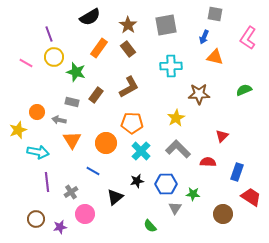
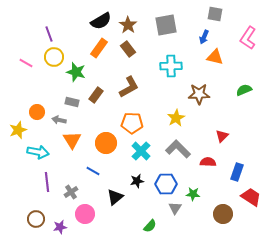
black semicircle at (90, 17): moved 11 px right, 4 px down
green semicircle at (150, 226): rotated 96 degrees counterclockwise
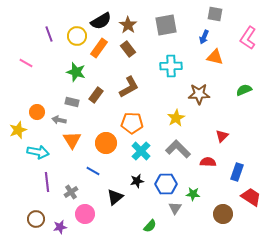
yellow circle at (54, 57): moved 23 px right, 21 px up
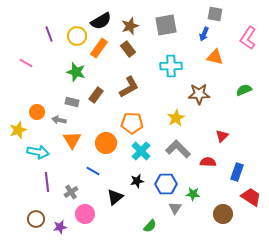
brown star at (128, 25): moved 2 px right, 1 px down; rotated 18 degrees clockwise
blue arrow at (204, 37): moved 3 px up
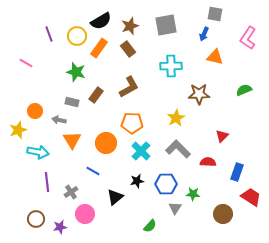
orange circle at (37, 112): moved 2 px left, 1 px up
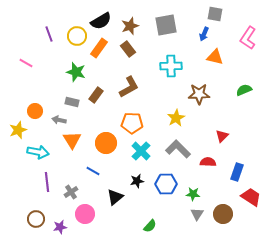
gray triangle at (175, 208): moved 22 px right, 6 px down
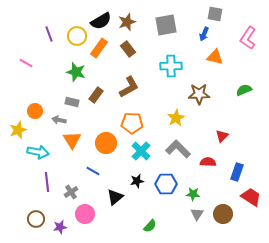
brown star at (130, 26): moved 3 px left, 4 px up
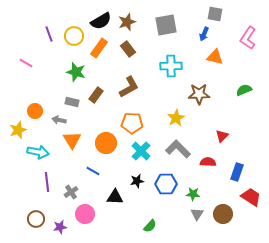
yellow circle at (77, 36): moved 3 px left
black triangle at (115, 197): rotated 42 degrees clockwise
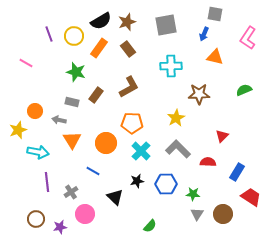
blue rectangle at (237, 172): rotated 12 degrees clockwise
black triangle at (115, 197): rotated 42 degrees clockwise
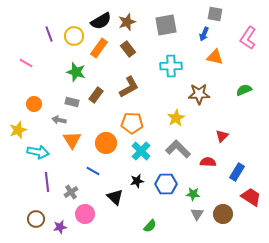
orange circle at (35, 111): moved 1 px left, 7 px up
